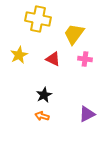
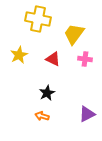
black star: moved 3 px right, 2 px up
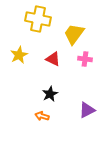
black star: moved 3 px right, 1 px down
purple triangle: moved 4 px up
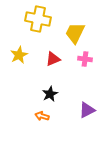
yellow trapezoid: moved 1 px right, 1 px up; rotated 10 degrees counterclockwise
red triangle: rotated 49 degrees counterclockwise
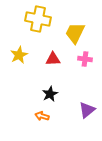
red triangle: rotated 21 degrees clockwise
purple triangle: rotated 12 degrees counterclockwise
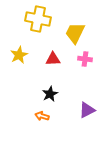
purple triangle: rotated 12 degrees clockwise
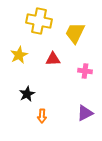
yellow cross: moved 1 px right, 2 px down
pink cross: moved 12 px down
black star: moved 23 px left
purple triangle: moved 2 px left, 3 px down
orange arrow: rotated 104 degrees counterclockwise
